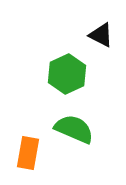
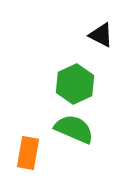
green hexagon: moved 8 px right, 10 px down
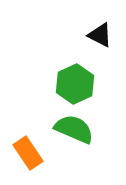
black triangle: moved 1 px left
orange rectangle: rotated 44 degrees counterclockwise
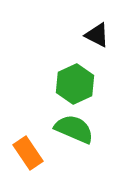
black triangle: moved 3 px left
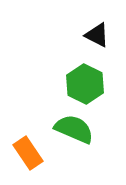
green hexagon: moved 10 px right; rotated 9 degrees counterclockwise
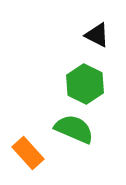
orange rectangle: rotated 8 degrees counterclockwise
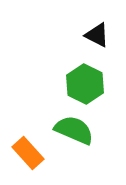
green semicircle: moved 1 px down
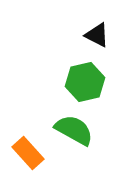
green hexagon: moved 2 px up; rotated 21 degrees clockwise
green semicircle: rotated 6 degrees clockwise
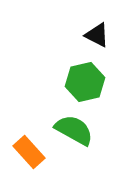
orange rectangle: moved 1 px right, 1 px up
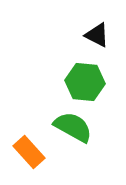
green hexagon: rotated 18 degrees clockwise
green semicircle: moved 1 px left, 3 px up
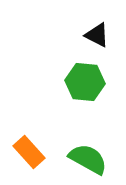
green semicircle: moved 15 px right, 32 px down
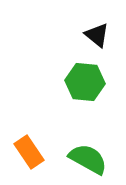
black triangle: rotated 12 degrees clockwise
orange rectangle: rotated 8 degrees clockwise
